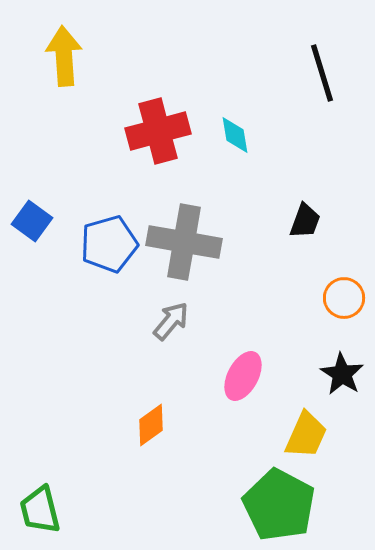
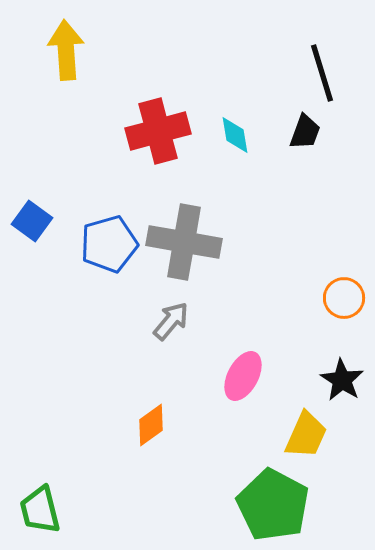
yellow arrow: moved 2 px right, 6 px up
black trapezoid: moved 89 px up
black star: moved 6 px down
green pentagon: moved 6 px left
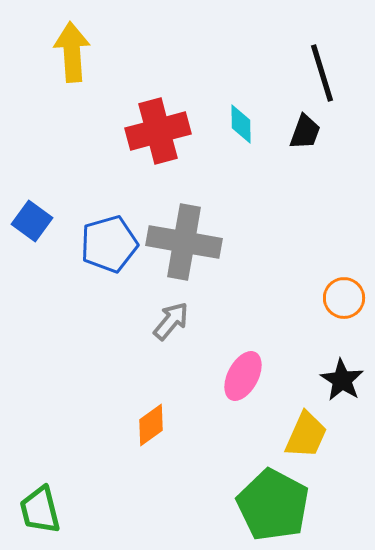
yellow arrow: moved 6 px right, 2 px down
cyan diamond: moved 6 px right, 11 px up; rotated 9 degrees clockwise
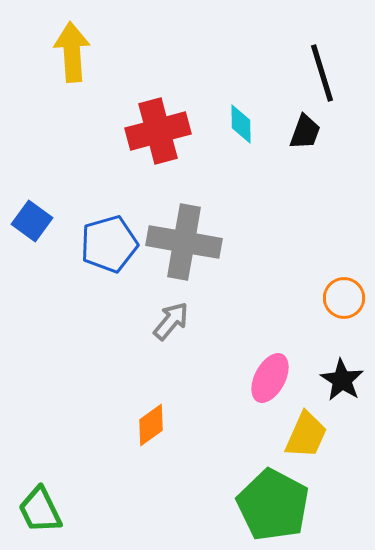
pink ellipse: moved 27 px right, 2 px down
green trapezoid: rotated 12 degrees counterclockwise
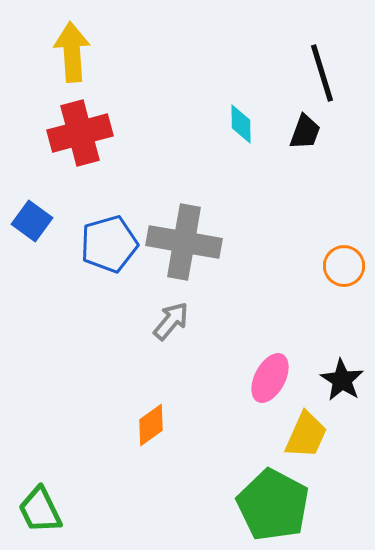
red cross: moved 78 px left, 2 px down
orange circle: moved 32 px up
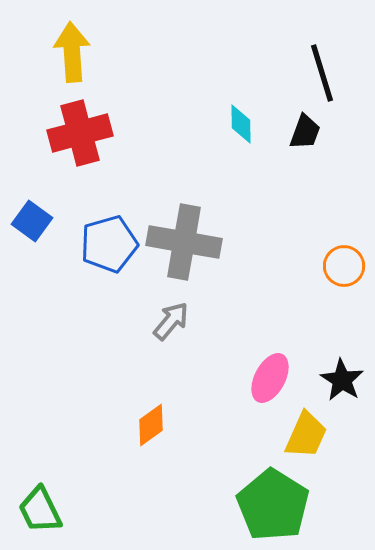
green pentagon: rotated 4 degrees clockwise
